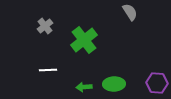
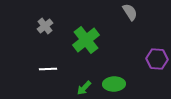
green cross: moved 2 px right
white line: moved 1 px up
purple hexagon: moved 24 px up
green arrow: moved 1 px down; rotated 42 degrees counterclockwise
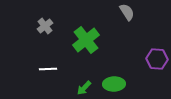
gray semicircle: moved 3 px left
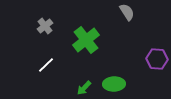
white line: moved 2 px left, 4 px up; rotated 42 degrees counterclockwise
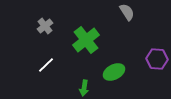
green ellipse: moved 12 px up; rotated 25 degrees counterclockwise
green arrow: rotated 35 degrees counterclockwise
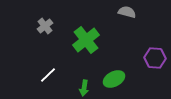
gray semicircle: rotated 42 degrees counterclockwise
purple hexagon: moved 2 px left, 1 px up
white line: moved 2 px right, 10 px down
green ellipse: moved 7 px down
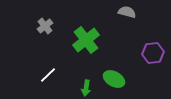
purple hexagon: moved 2 px left, 5 px up; rotated 10 degrees counterclockwise
green ellipse: rotated 55 degrees clockwise
green arrow: moved 2 px right
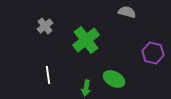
purple hexagon: rotated 20 degrees clockwise
white line: rotated 54 degrees counterclockwise
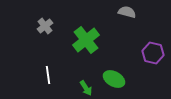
green arrow: rotated 42 degrees counterclockwise
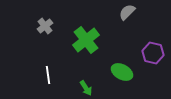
gray semicircle: rotated 60 degrees counterclockwise
green ellipse: moved 8 px right, 7 px up
